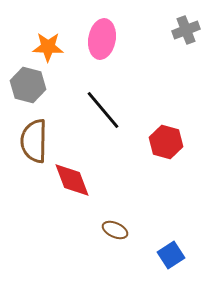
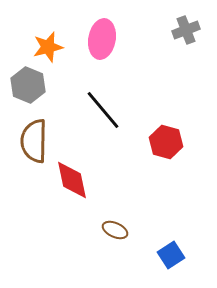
orange star: rotated 16 degrees counterclockwise
gray hexagon: rotated 8 degrees clockwise
red diamond: rotated 9 degrees clockwise
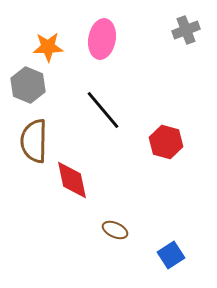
orange star: rotated 12 degrees clockwise
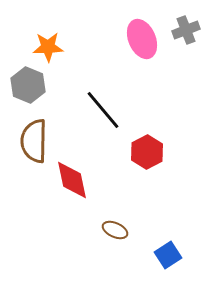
pink ellipse: moved 40 px right; rotated 33 degrees counterclockwise
red hexagon: moved 19 px left, 10 px down; rotated 16 degrees clockwise
blue square: moved 3 px left
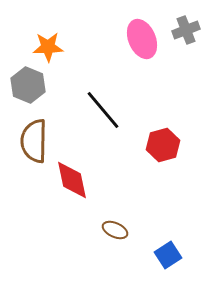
red hexagon: moved 16 px right, 7 px up; rotated 12 degrees clockwise
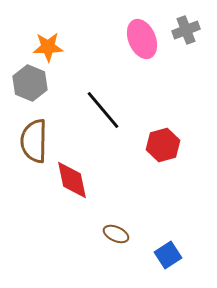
gray hexagon: moved 2 px right, 2 px up
brown ellipse: moved 1 px right, 4 px down
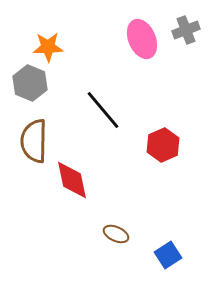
red hexagon: rotated 8 degrees counterclockwise
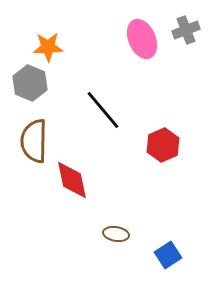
brown ellipse: rotated 15 degrees counterclockwise
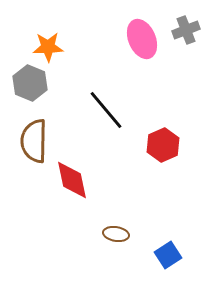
black line: moved 3 px right
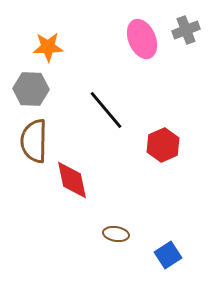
gray hexagon: moved 1 px right, 6 px down; rotated 20 degrees counterclockwise
